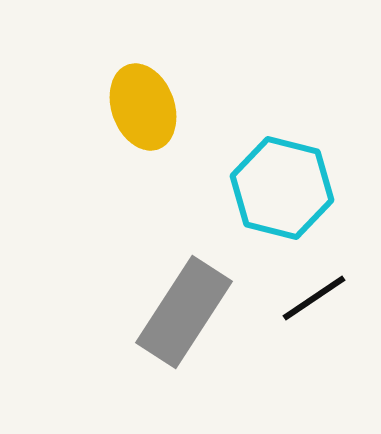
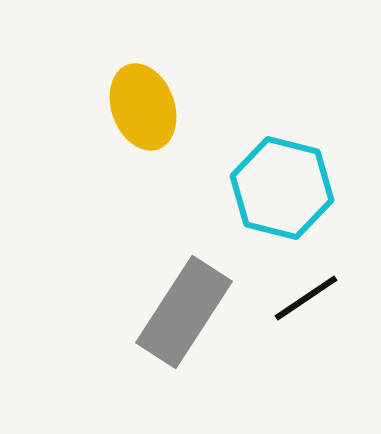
black line: moved 8 px left
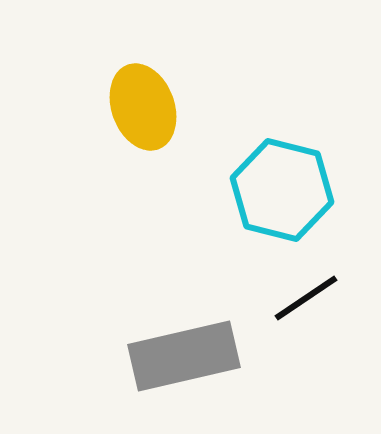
cyan hexagon: moved 2 px down
gray rectangle: moved 44 px down; rotated 44 degrees clockwise
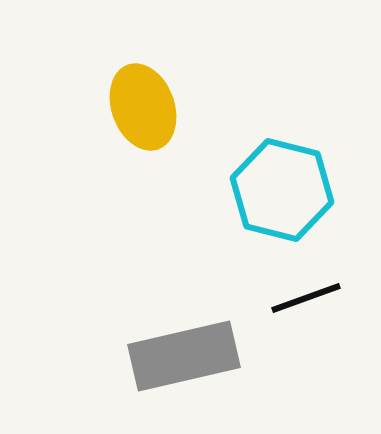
black line: rotated 14 degrees clockwise
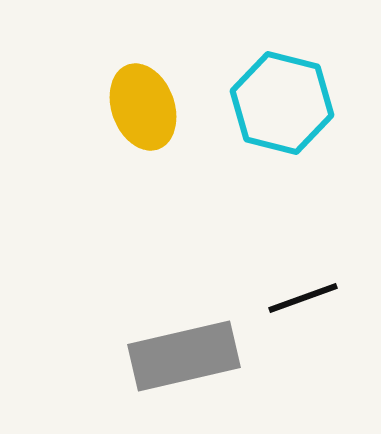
cyan hexagon: moved 87 px up
black line: moved 3 px left
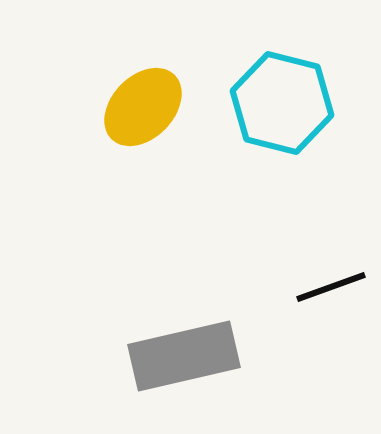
yellow ellipse: rotated 64 degrees clockwise
black line: moved 28 px right, 11 px up
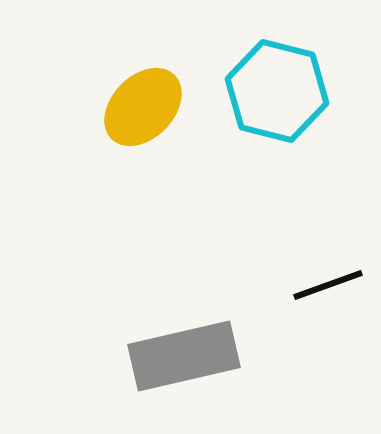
cyan hexagon: moved 5 px left, 12 px up
black line: moved 3 px left, 2 px up
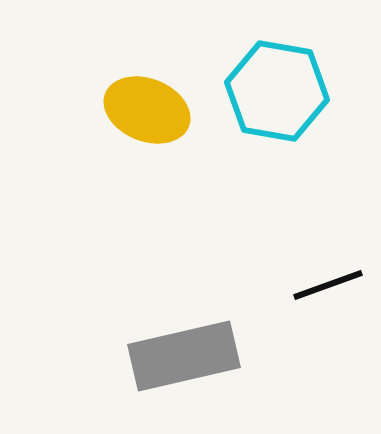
cyan hexagon: rotated 4 degrees counterclockwise
yellow ellipse: moved 4 px right, 3 px down; rotated 68 degrees clockwise
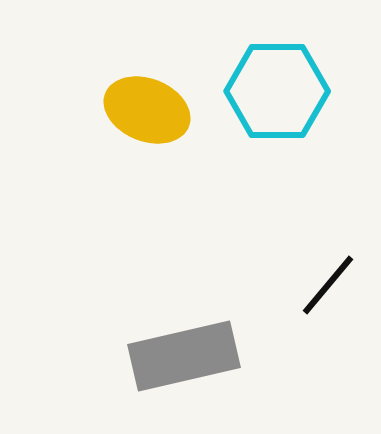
cyan hexagon: rotated 10 degrees counterclockwise
black line: rotated 30 degrees counterclockwise
